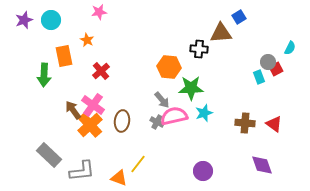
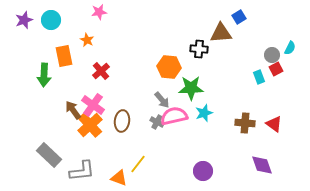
gray circle: moved 4 px right, 7 px up
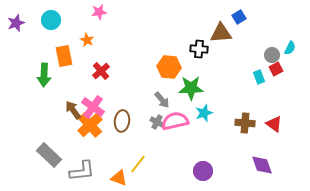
purple star: moved 8 px left, 3 px down
pink cross: moved 2 px down
pink semicircle: moved 1 px right, 5 px down
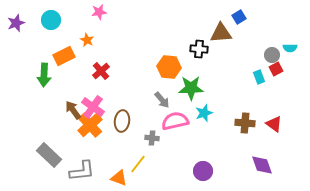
cyan semicircle: rotated 64 degrees clockwise
orange rectangle: rotated 75 degrees clockwise
gray cross: moved 5 px left, 16 px down; rotated 24 degrees counterclockwise
